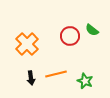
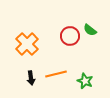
green semicircle: moved 2 px left
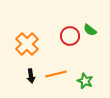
black arrow: moved 2 px up
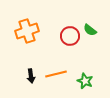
orange cross: moved 13 px up; rotated 25 degrees clockwise
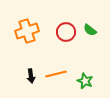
red circle: moved 4 px left, 4 px up
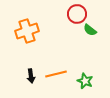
red circle: moved 11 px right, 18 px up
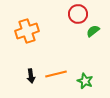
red circle: moved 1 px right
green semicircle: moved 3 px right, 1 px down; rotated 104 degrees clockwise
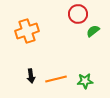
orange line: moved 5 px down
green star: rotated 28 degrees counterclockwise
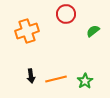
red circle: moved 12 px left
green star: rotated 28 degrees counterclockwise
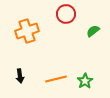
black arrow: moved 11 px left
